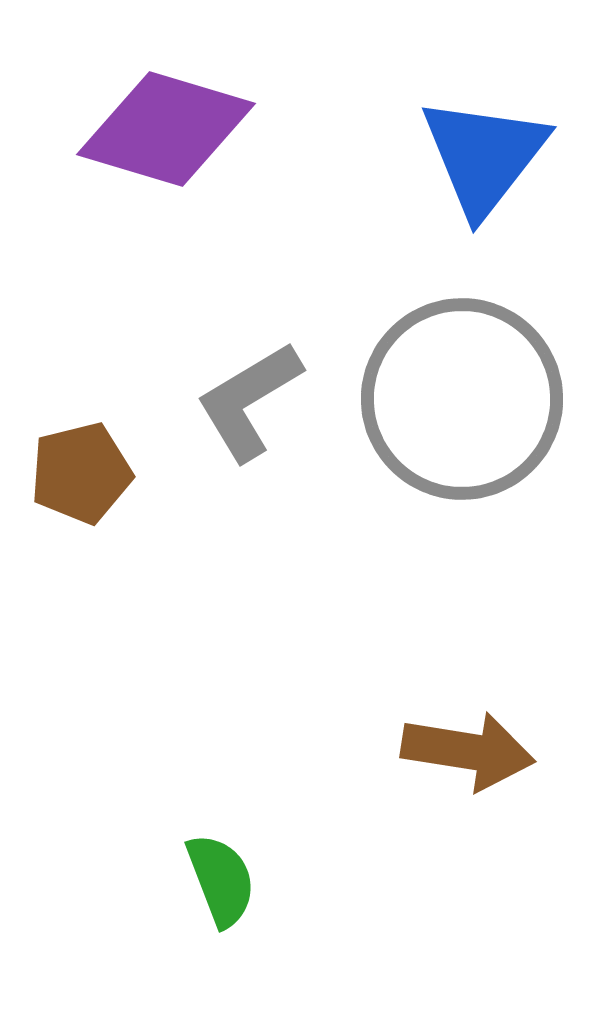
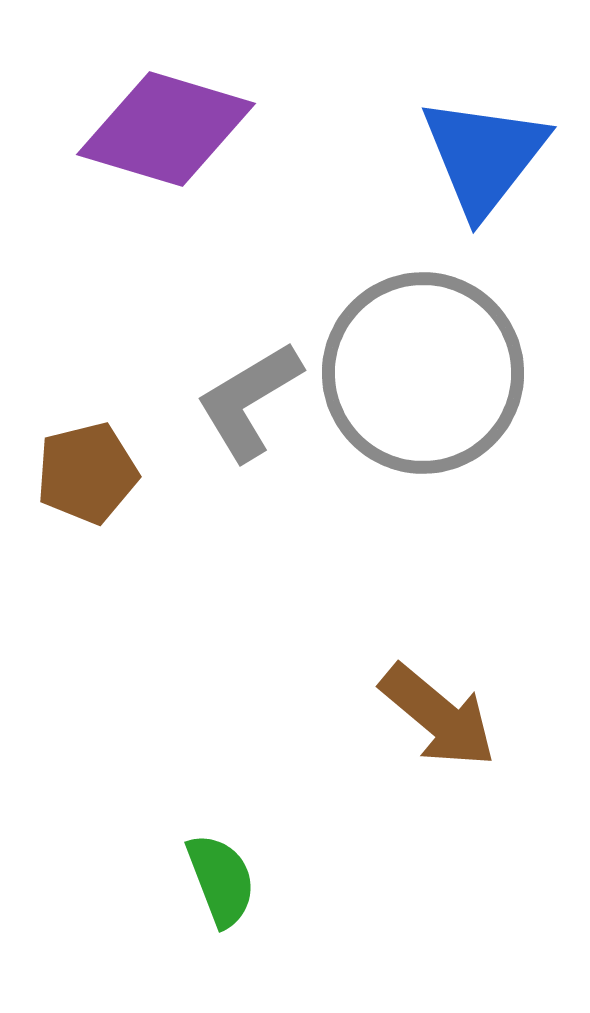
gray circle: moved 39 px left, 26 px up
brown pentagon: moved 6 px right
brown arrow: moved 30 px left, 35 px up; rotated 31 degrees clockwise
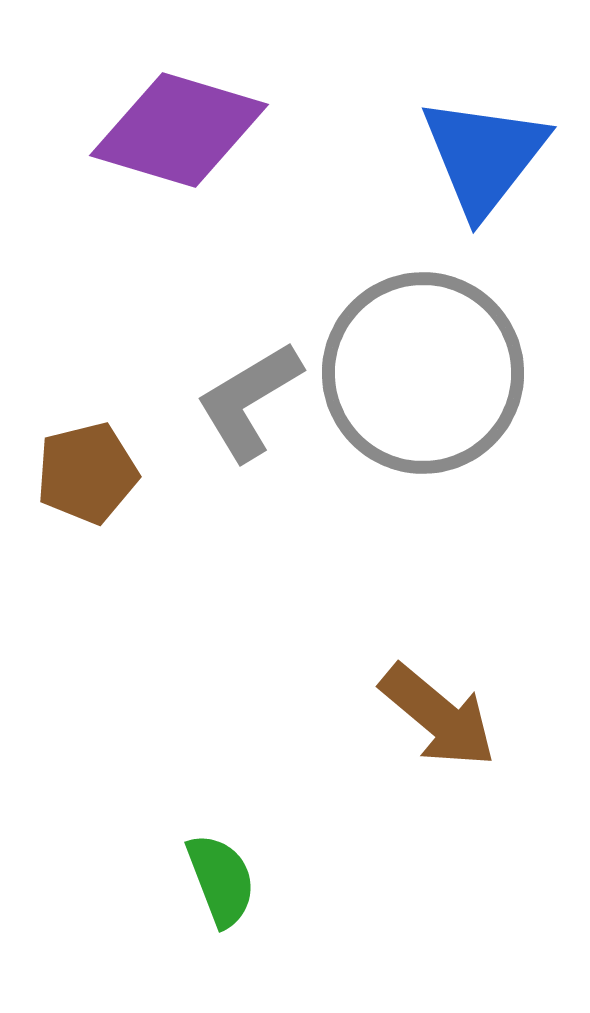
purple diamond: moved 13 px right, 1 px down
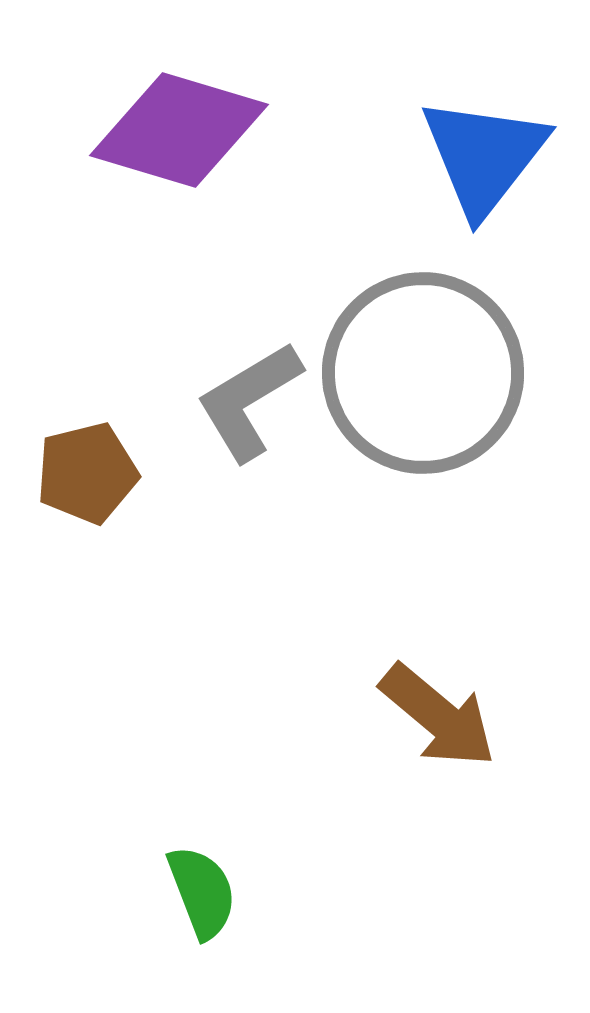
green semicircle: moved 19 px left, 12 px down
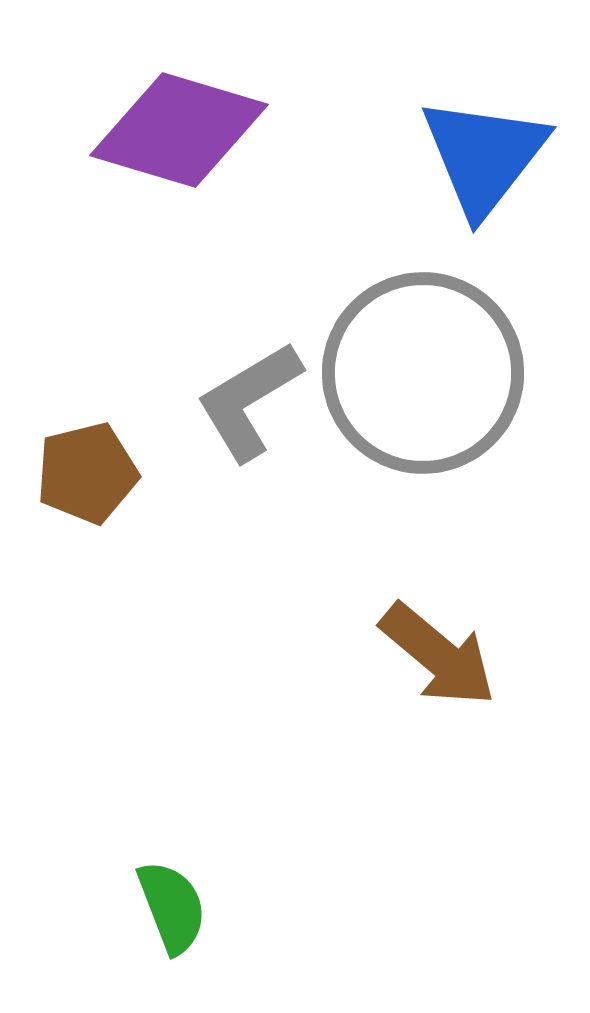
brown arrow: moved 61 px up
green semicircle: moved 30 px left, 15 px down
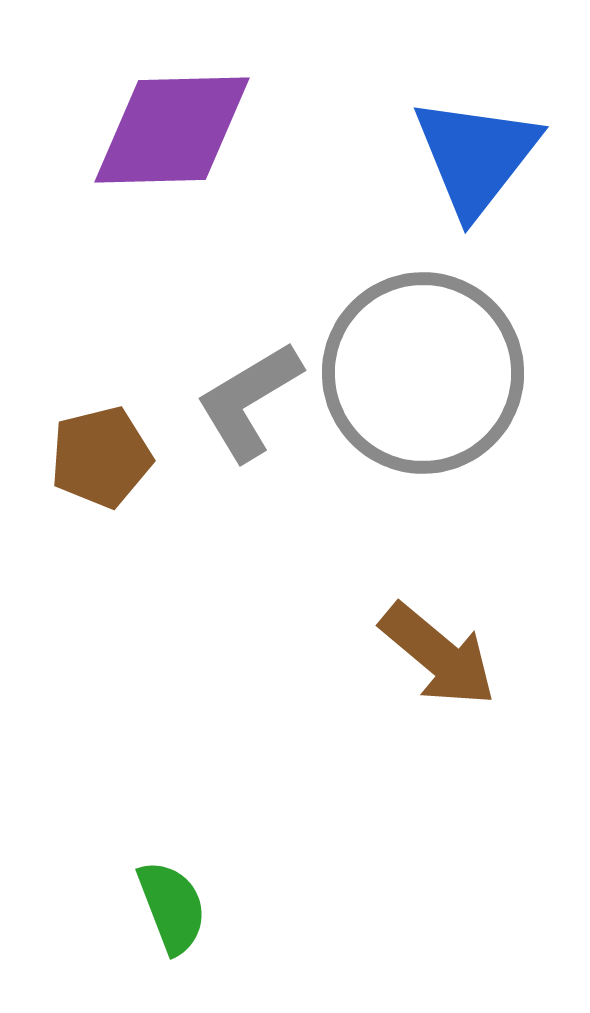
purple diamond: moved 7 px left; rotated 18 degrees counterclockwise
blue triangle: moved 8 px left
brown pentagon: moved 14 px right, 16 px up
